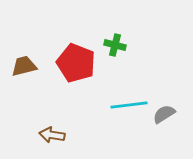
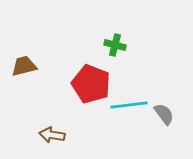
red pentagon: moved 15 px right, 21 px down
gray semicircle: rotated 85 degrees clockwise
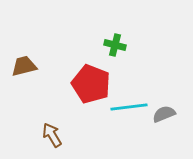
cyan line: moved 2 px down
gray semicircle: rotated 75 degrees counterclockwise
brown arrow: rotated 50 degrees clockwise
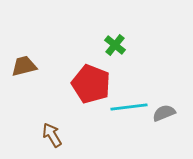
green cross: rotated 25 degrees clockwise
gray semicircle: moved 1 px up
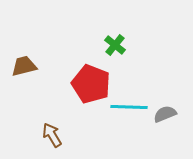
cyan line: rotated 9 degrees clockwise
gray semicircle: moved 1 px right, 1 px down
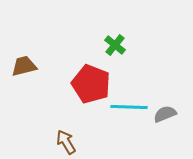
brown arrow: moved 14 px right, 7 px down
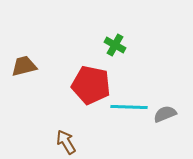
green cross: rotated 10 degrees counterclockwise
red pentagon: moved 1 px down; rotated 9 degrees counterclockwise
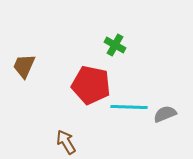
brown trapezoid: rotated 52 degrees counterclockwise
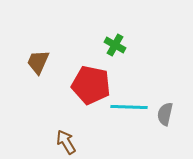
brown trapezoid: moved 14 px right, 4 px up
gray semicircle: rotated 55 degrees counterclockwise
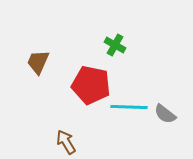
gray semicircle: rotated 65 degrees counterclockwise
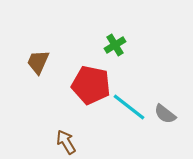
green cross: rotated 30 degrees clockwise
cyan line: rotated 36 degrees clockwise
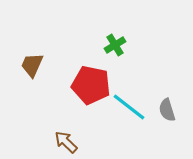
brown trapezoid: moved 6 px left, 3 px down
gray semicircle: moved 2 px right, 4 px up; rotated 35 degrees clockwise
brown arrow: rotated 15 degrees counterclockwise
